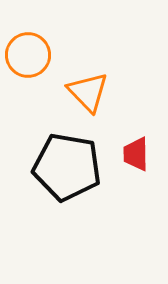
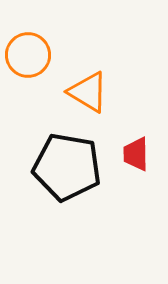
orange triangle: rotated 15 degrees counterclockwise
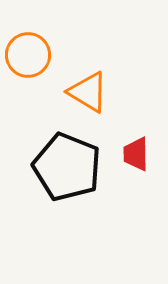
black pentagon: rotated 12 degrees clockwise
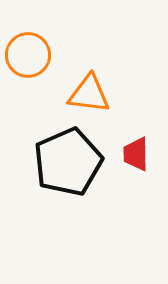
orange triangle: moved 1 px right, 2 px down; rotated 24 degrees counterclockwise
black pentagon: moved 1 px right, 5 px up; rotated 26 degrees clockwise
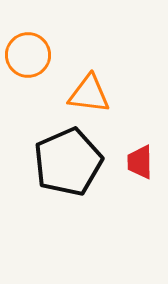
red trapezoid: moved 4 px right, 8 px down
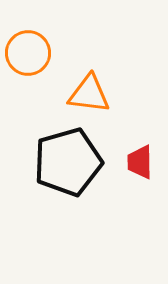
orange circle: moved 2 px up
black pentagon: rotated 8 degrees clockwise
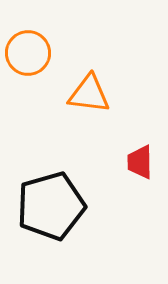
black pentagon: moved 17 px left, 44 px down
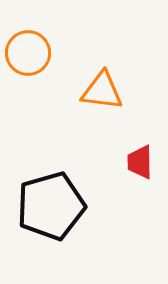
orange triangle: moved 13 px right, 3 px up
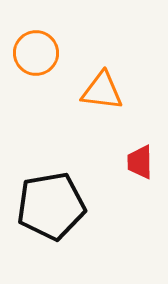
orange circle: moved 8 px right
black pentagon: rotated 6 degrees clockwise
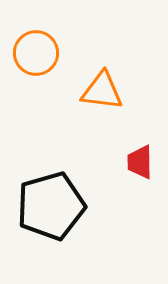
black pentagon: rotated 6 degrees counterclockwise
